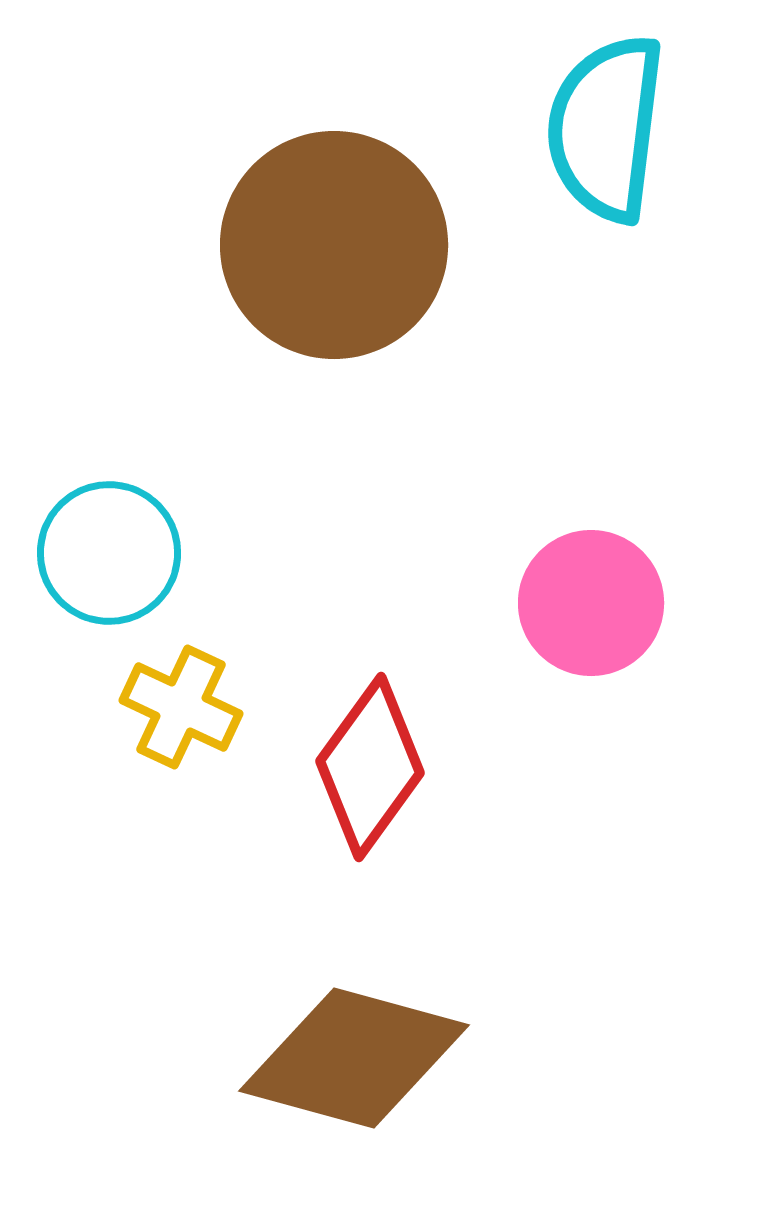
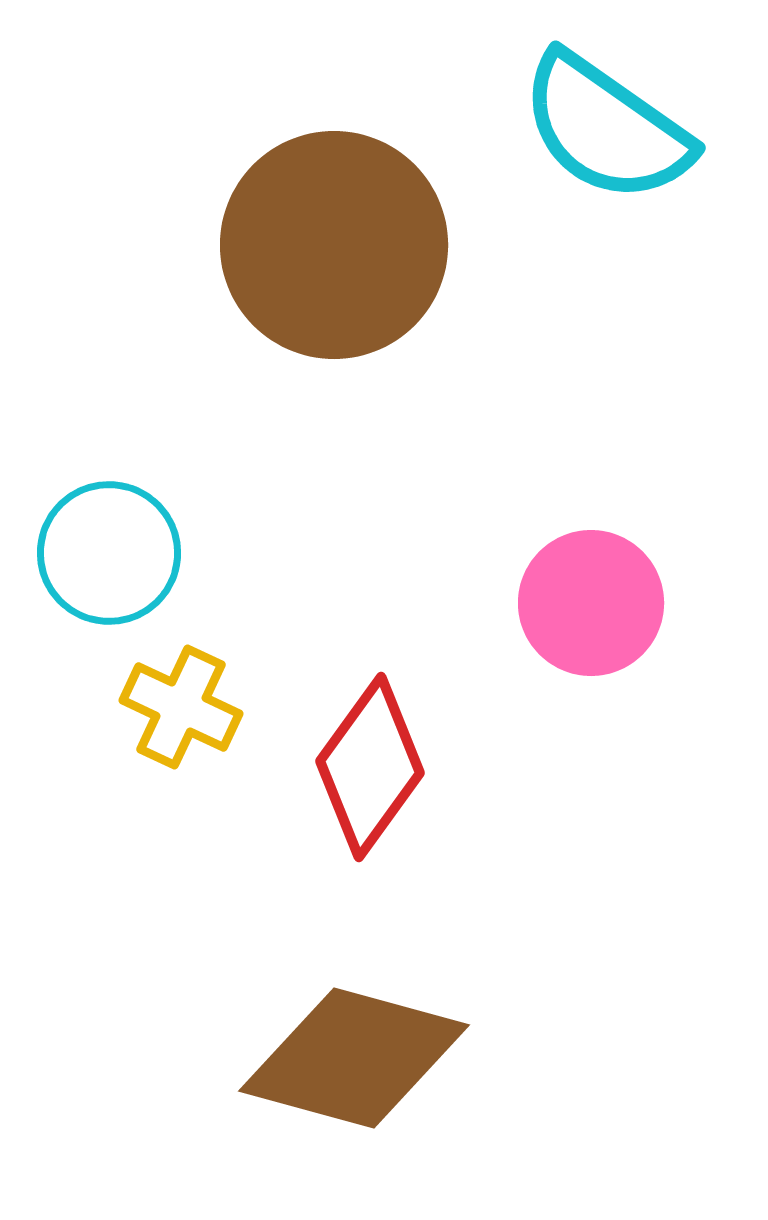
cyan semicircle: rotated 62 degrees counterclockwise
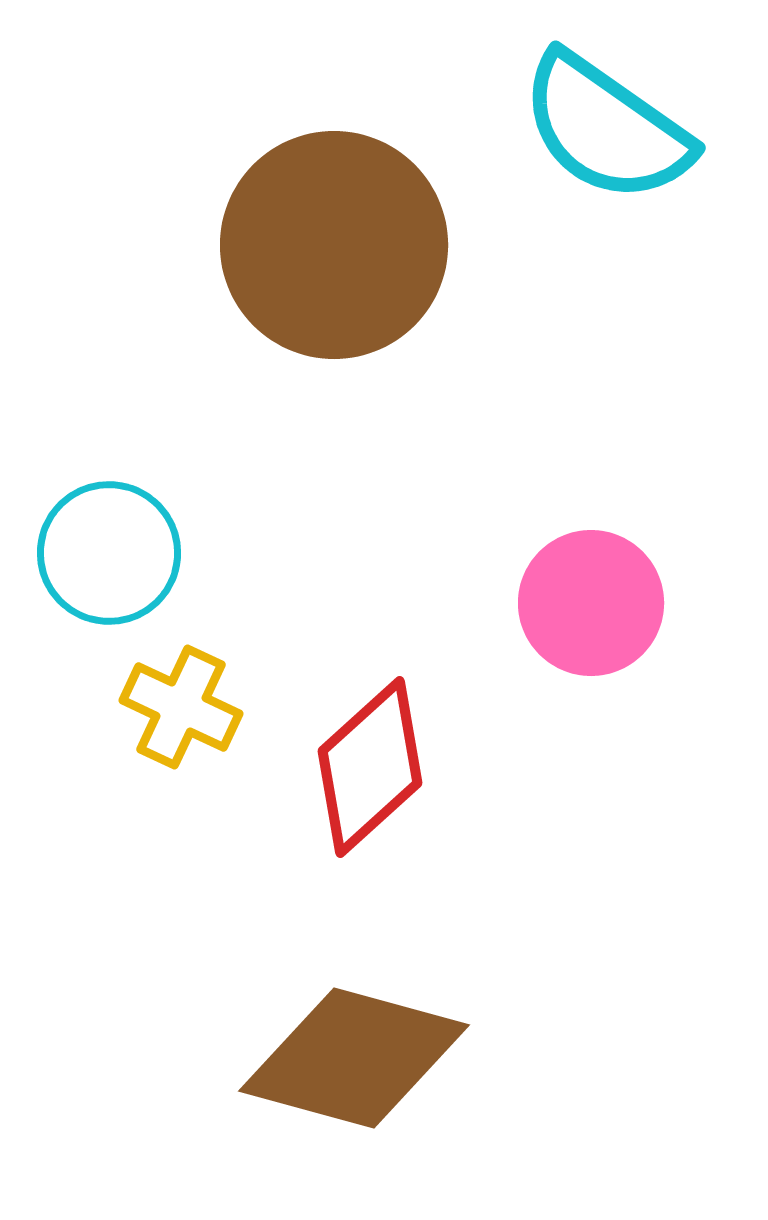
red diamond: rotated 12 degrees clockwise
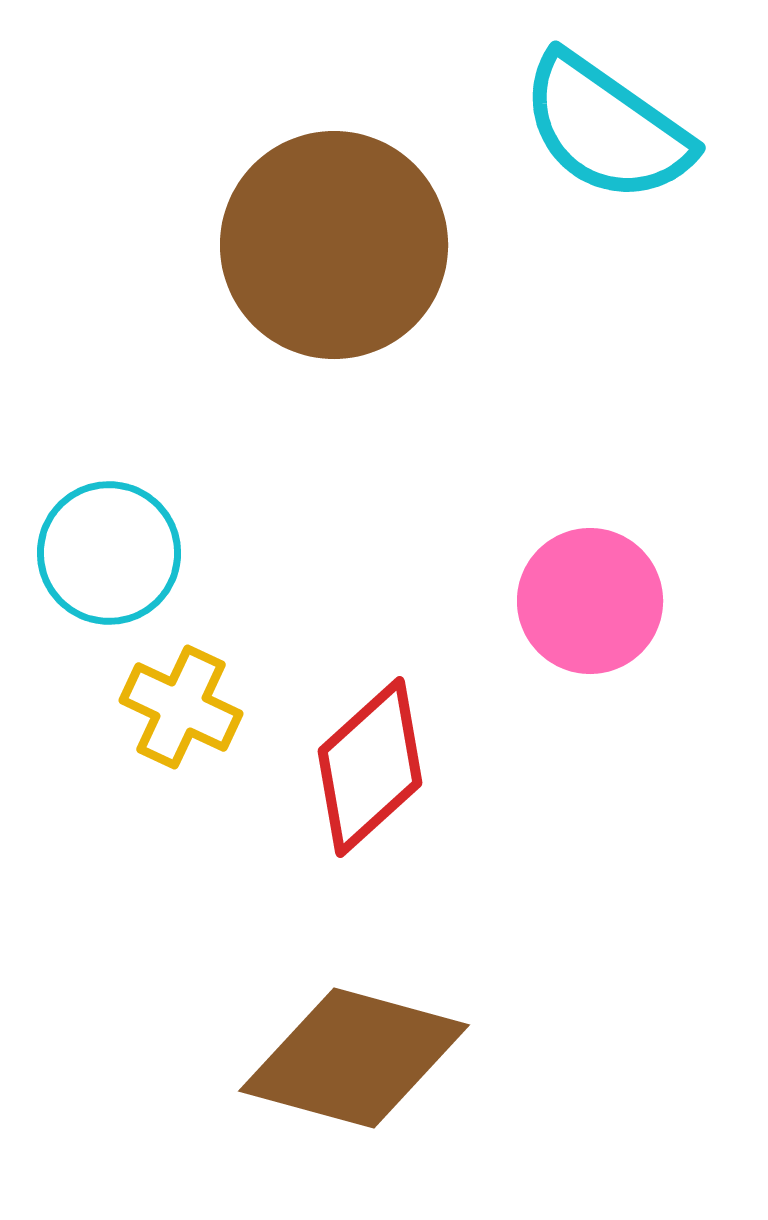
pink circle: moved 1 px left, 2 px up
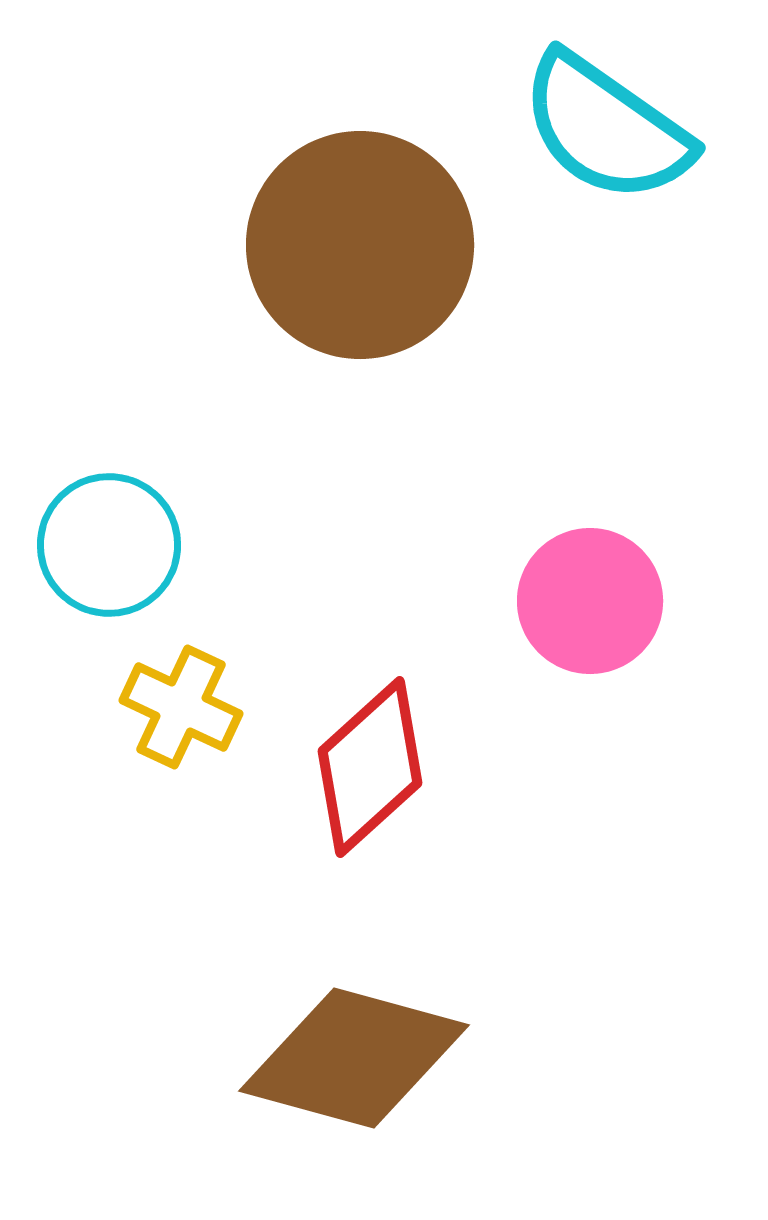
brown circle: moved 26 px right
cyan circle: moved 8 px up
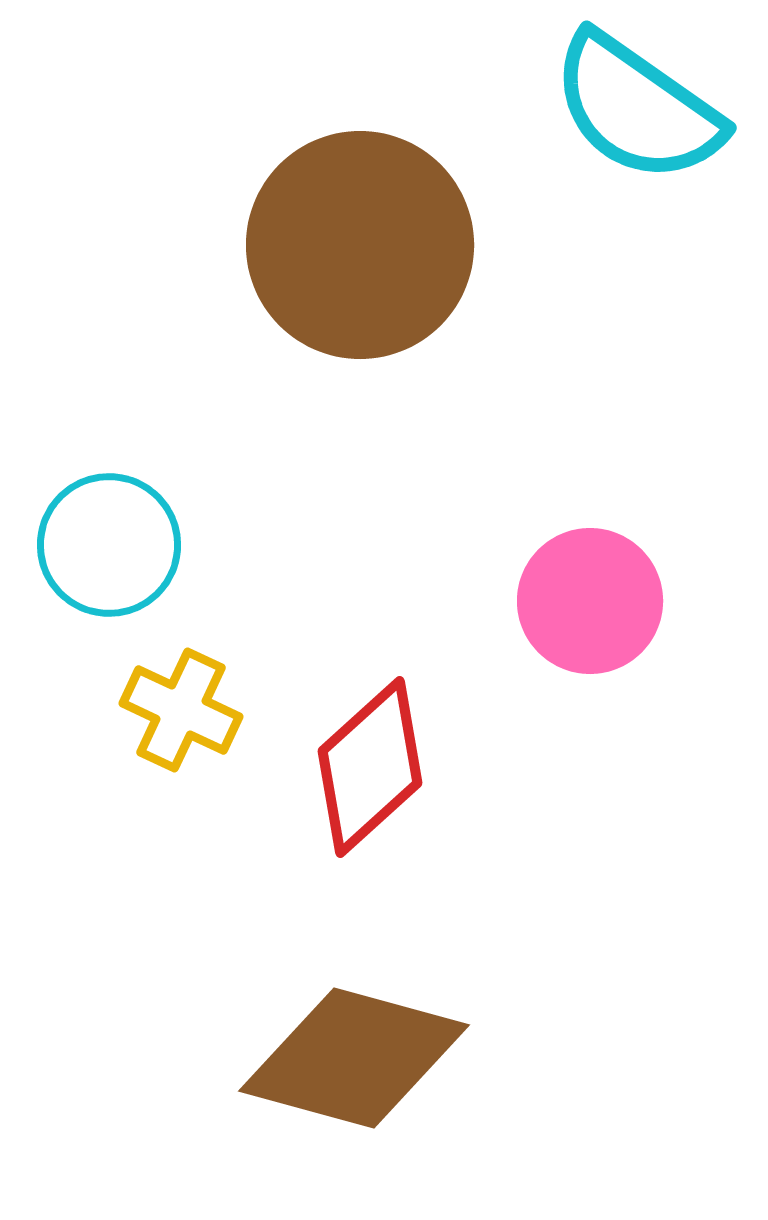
cyan semicircle: moved 31 px right, 20 px up
yellow cross: moved 3 px down
